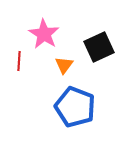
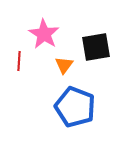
black square: moved 3 px left; rotated 16 degrees clockwise
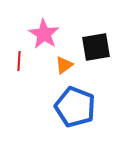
orange triangle: rotated 18 degrees clockwise
